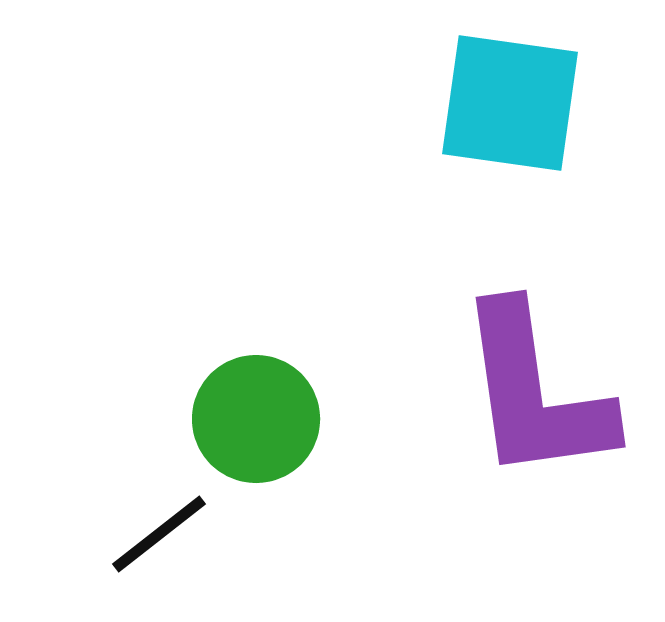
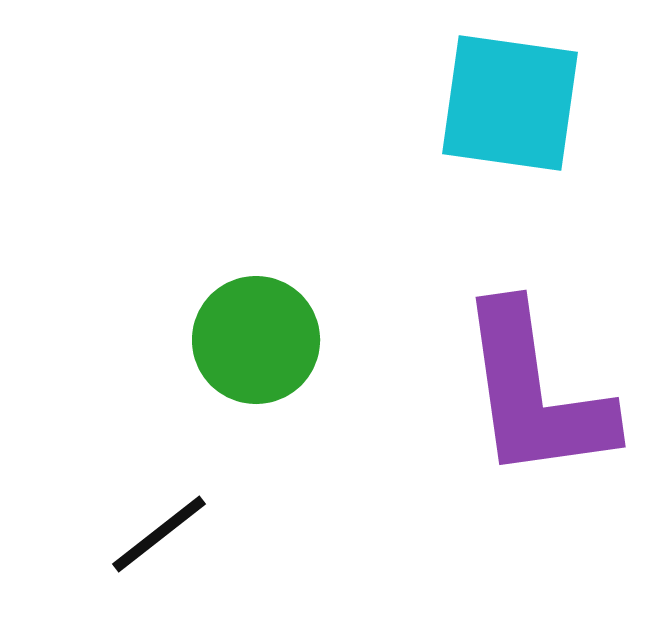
green circle: moved 79 px up
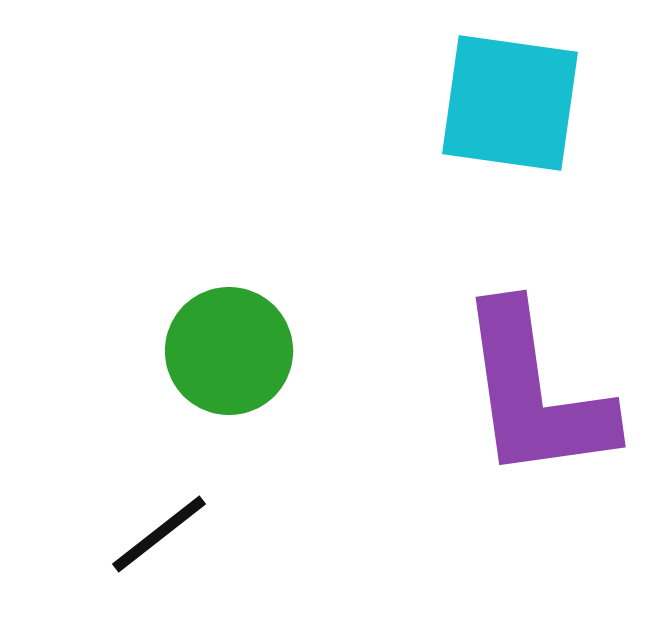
green circle: moved 27 px left, 11 px down
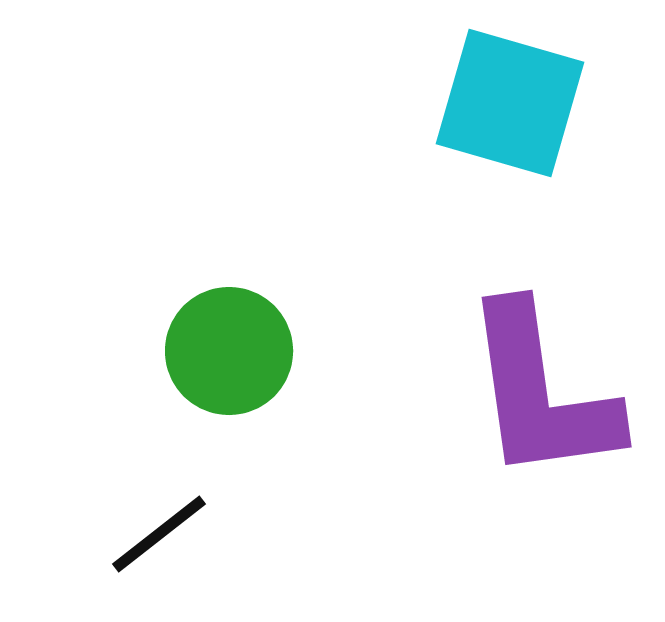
cyan square: rotated 8 degrees clockwise
purple L-shape: moved 6 px right
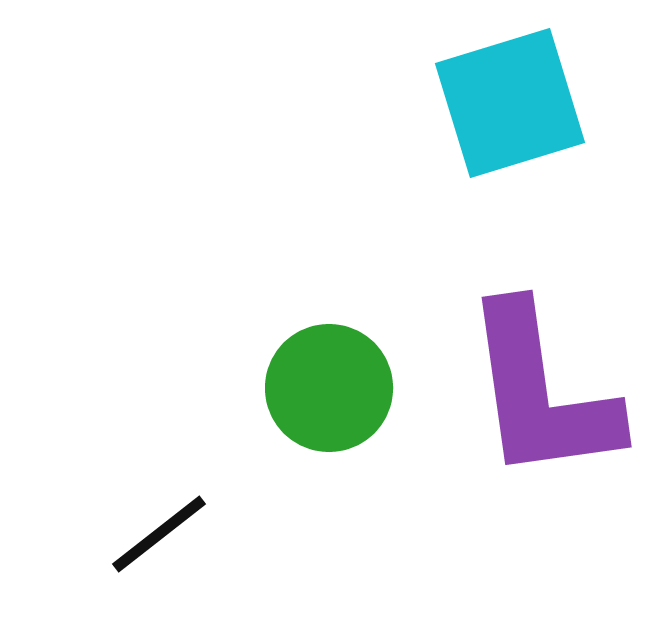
cyan square: rotated 33 degrees counterclockwise
green circle: moved 100 px right, 37 px down
